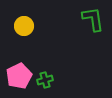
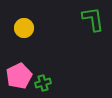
yellow circle: moved 2 px down
green cross: moved 2 px left, 3 px down
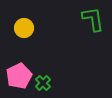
green cross: rotated 28 degrees counterclockwise
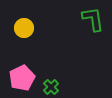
pink pentagon: moved 3 px right, 2 px down
green cross: moved 8 px right, 4 px down
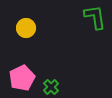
green L-shape: moved 2 px right, 2 px up
yellow circle: moved 2 px right
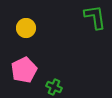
pink pentagon: moved 2 px right, 8 px up
green cross: moved 3 px right; rotated 21 degrees counterclockwise
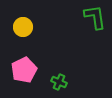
yellow circle: moved 3 px left, 1 px up
green cross: moved 5 px right, 5 px up
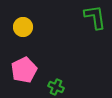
green cross: moved 3 px left, 5 px down
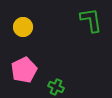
green L-shape: moved 4 px left, 3 px down
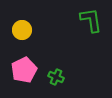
yellow circle: moved 1 px left, 3 px down
green cross: moved 10 px up
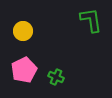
yellow circle: moved 1 px right, 1 px down
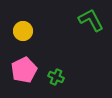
green L-shape: rotated 20 degrees counterclockwise
